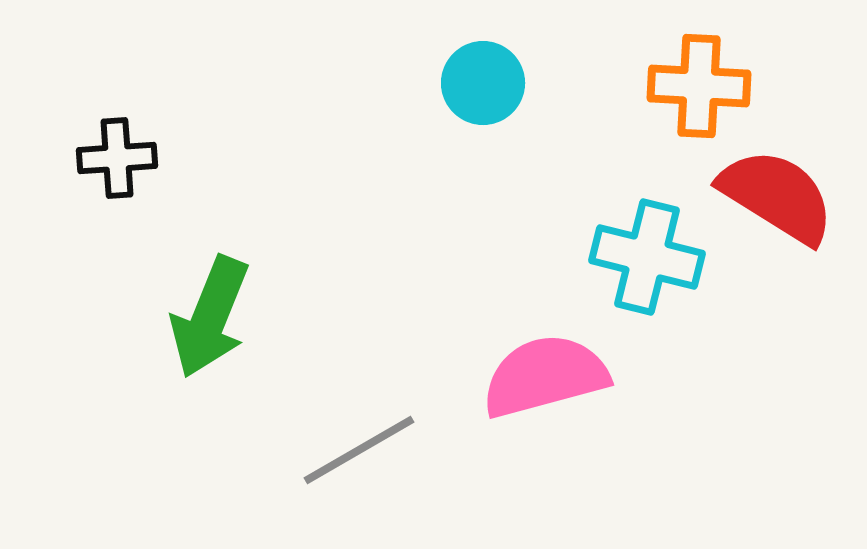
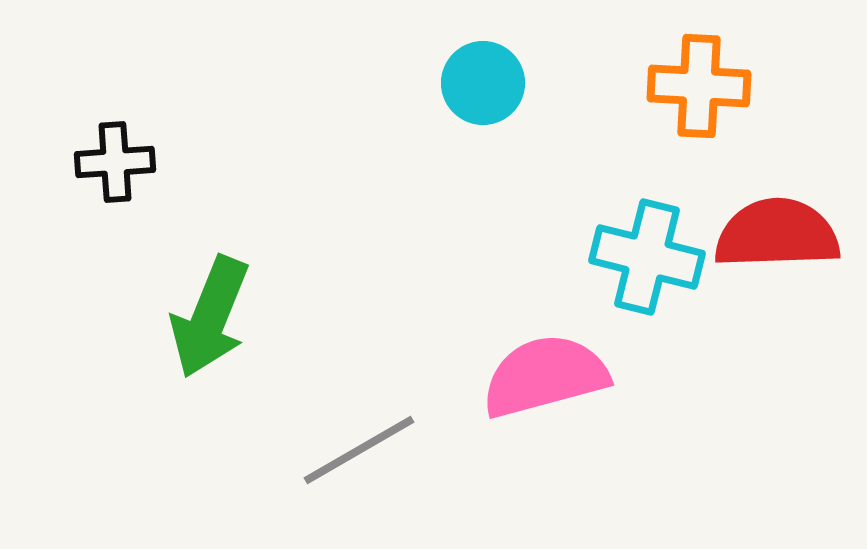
black cross: moved 2 px left, 4 px down
red semicircle: moved 38 px down; rotated 34 degrees counterclockwise
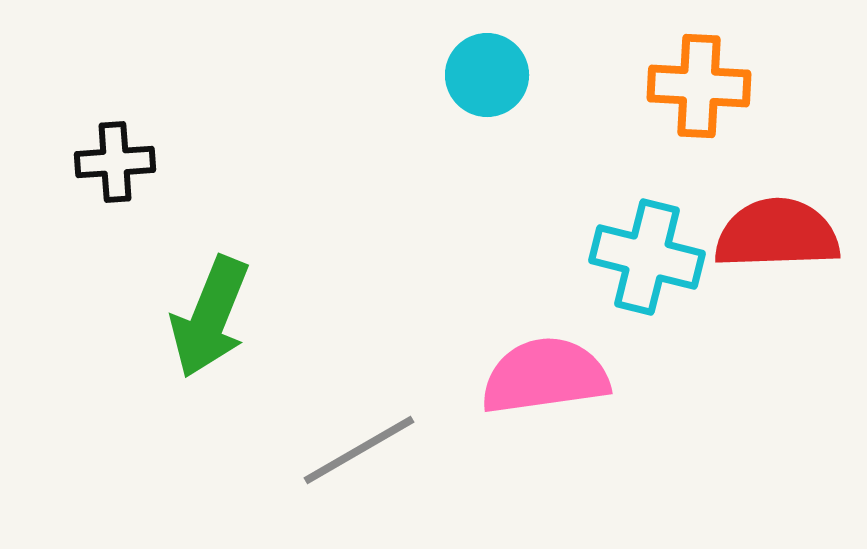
cyan circle: moved 4 px right, 8 px up
pink semicircle: rotated 7 degrees clockwise
